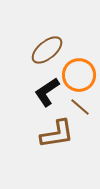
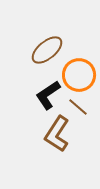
black L-shape: moved 1 px right, 3 px down
brown line: moved 2 px left
brown L-shape: rotated 132 degrees clockwise
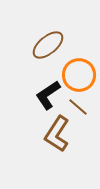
brown ellipse: moved 1 px right, 5 px up
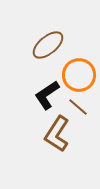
black L-shape: moved 1 px left
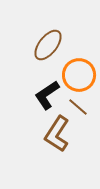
brown ellipse: rotated 12 degrees counterclockwise
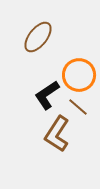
brown ellipse: moved 10 px left, 8 px up
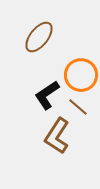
brown ellipse: moved 1 px right
orange circle: moved 2 px right
brown L-shape: moved 2 px down
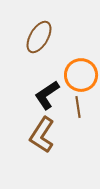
brown ellipse: rotated 8 degrees counterclockwise
brown line: rotated 40 degrees clockwise
brown L-shape: moved 15 px left, 1 px up
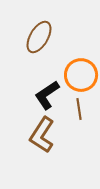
brown line: moved 1 px right, 2 px down
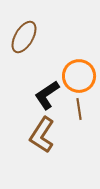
brown ellipse: moved 15 px left
orange circle: moved 2 px left, 1 px down
